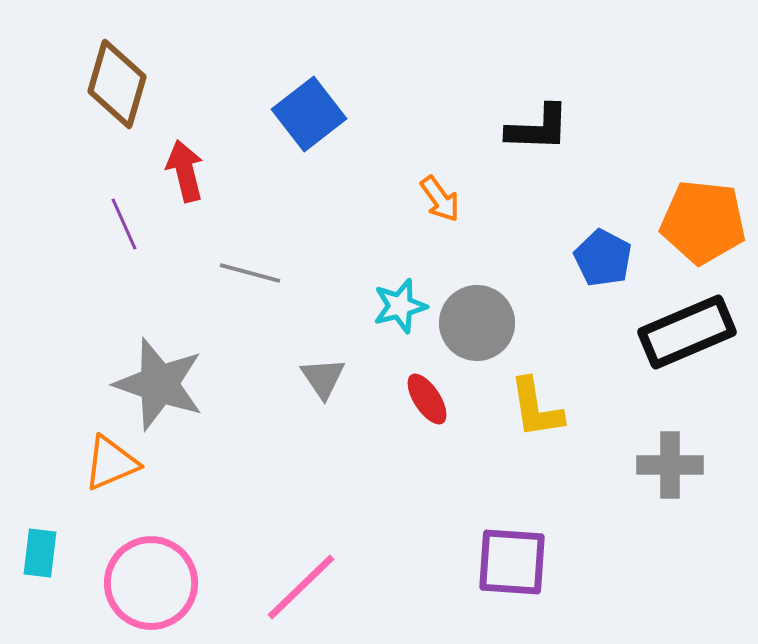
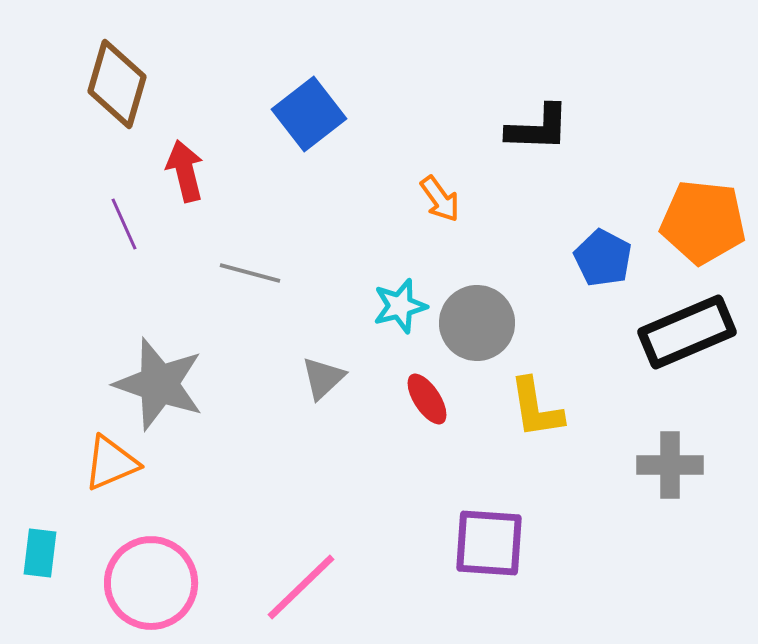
gray triangle: rotated 21 degrees clockwise
purple square: moved 23 px left, 19 px up
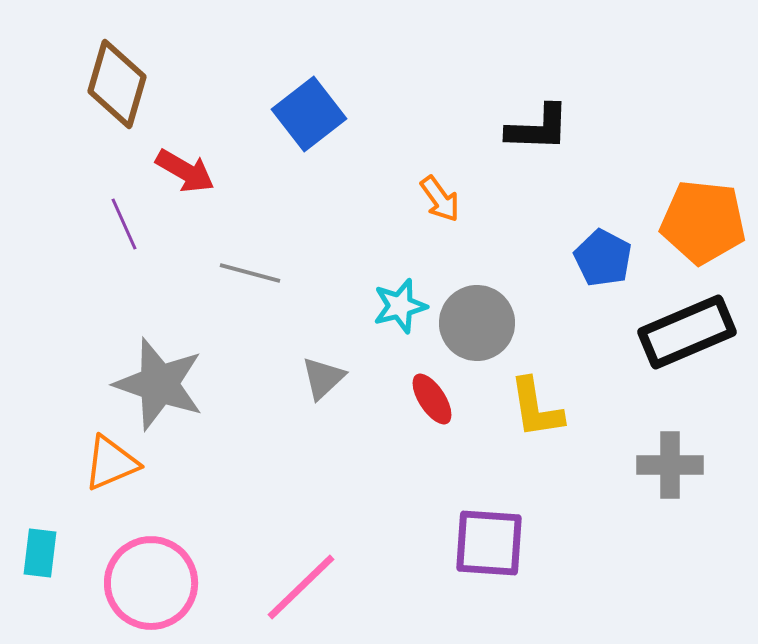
red arrow: rotated 134 degrees clockwise
red ellipse: moved 5 px right
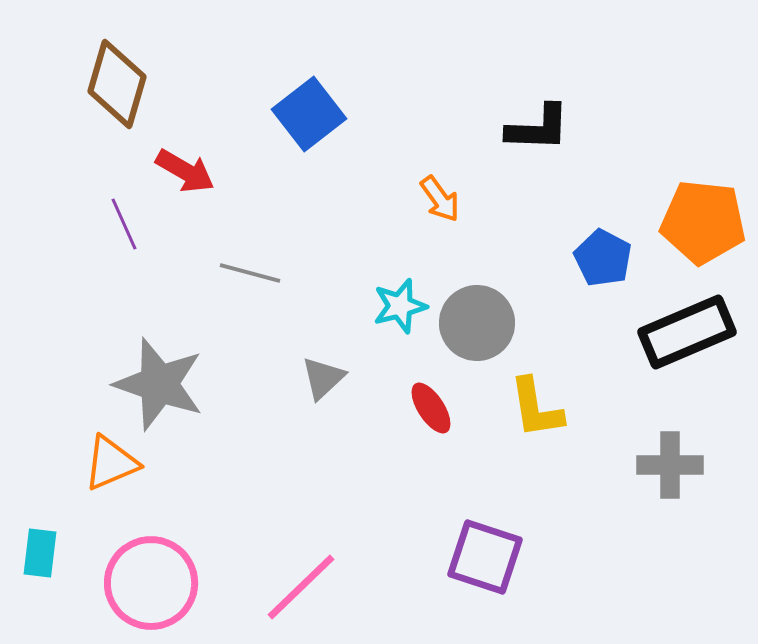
red ellipse: moved 1 px left, 9 px down
purple square: moved 4 px left, 14 px down; rotated 14 degrees clockwise
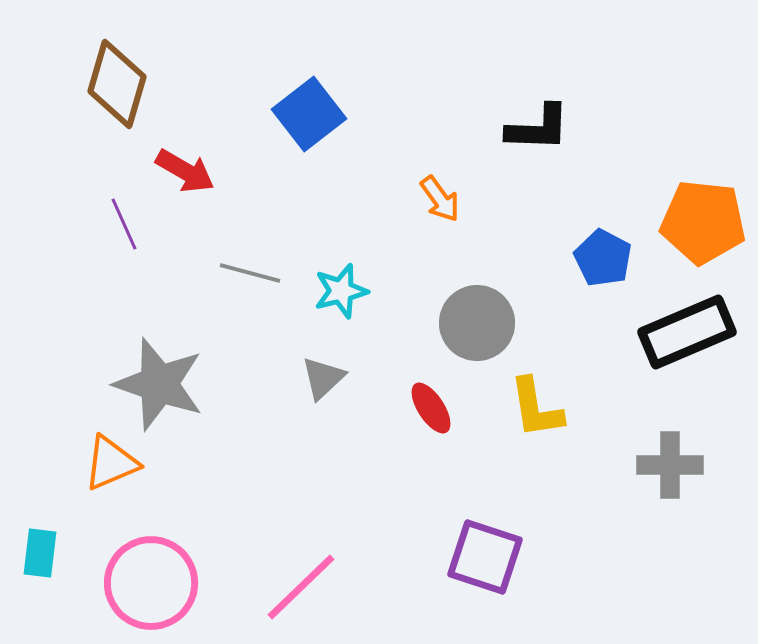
cyan star: moved 59 px left, 15 px up
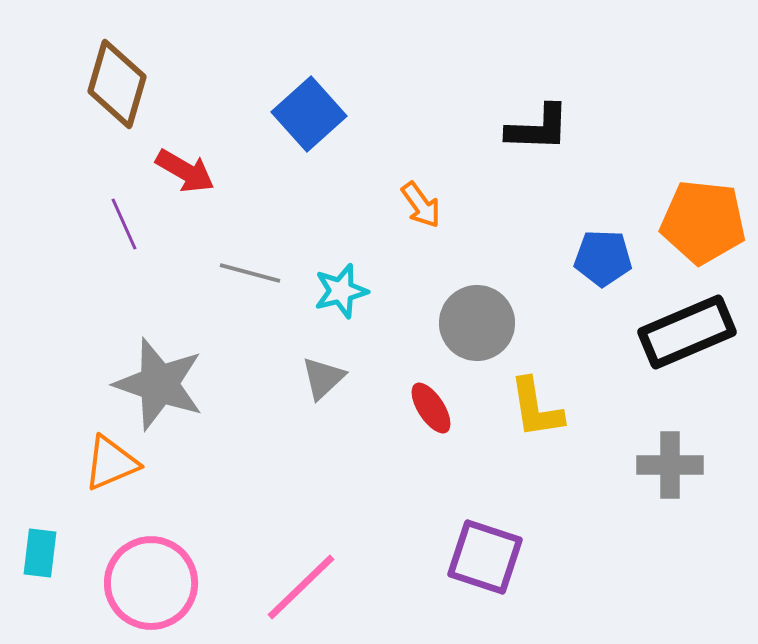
blue square: rotated 4 degrees counterclockwise
orange arrow: moved 19 px left, 6 px down
blue pentagon: rotated 26 degrees counterclockwise
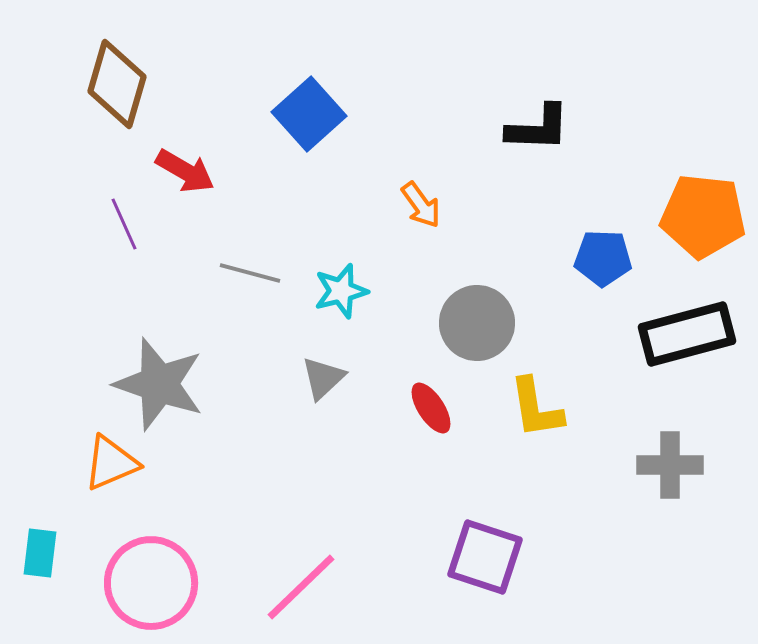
orange pentagon: moved 6 px up
black rectangle: moved 2 px down; rotated 8 degrees clockwise
